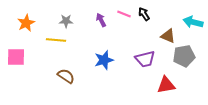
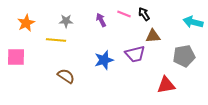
brown triangle: moved 15 px left; rotated 28 degrees counterclockwise
purple trapezoid: moved 10 px left, 5 px up
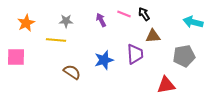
purple trapezoid: rotated 80 degrees counterclockwise
brown semicircle: moved 6 px right, 4 px up
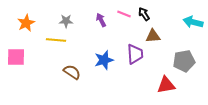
gray pentagon: moved 5 px down
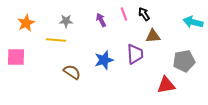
pink line: rotated 48 degrees clockwise
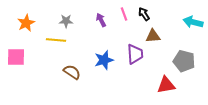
gray pentagon: rotated 25 degrees clockwise
